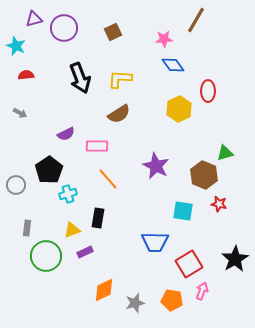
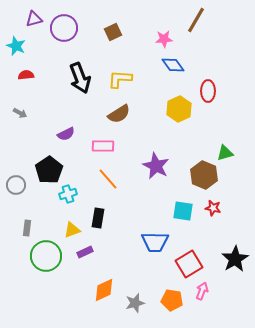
pink rectangle: moved 6 px right
red star: moved 6 px left, 4 px down
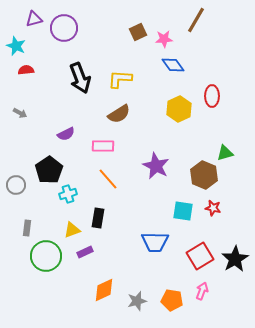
brown square: moved 25 px right
red semicircle: moved 5 px up
red ellipse: moved 4 px right, 5 px down
red square: moved 11 px right, 8 px up
gray star: moved 2 px right, 2 px up
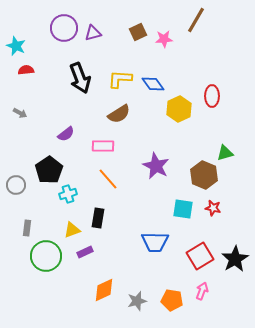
purple triangle: moved 59 px right, 14 px down
blue diamond: moved 20 px left, 19 px down
purple semicircle: rotated 12 degrees counterclockwise
cyan square: moved 2 px up
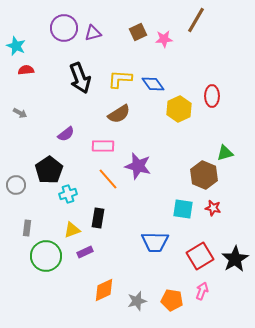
purple star: moved 18 px left; rotated 12 degrees counterclockwise
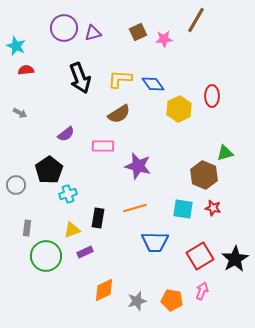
orange line: moved 27 px right, 29 px down; rotated 65 degrees counterclockwise
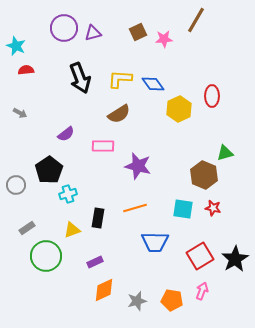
gray rectangle: rotated 49 degrees clockwise
purple rectangle: moved 10 px right, 10 px down
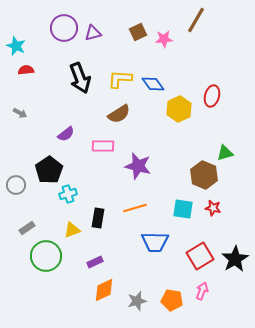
red ellipse: rotated 15 degrees clockwise
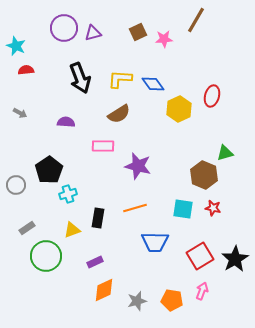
purple semicircle: moved 12 px up; rotated 138 degrees counterclockwise
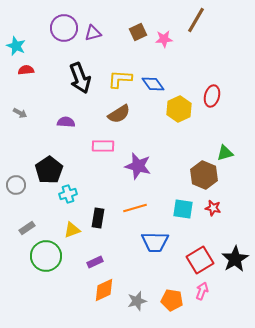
red square: moved 4 px down
